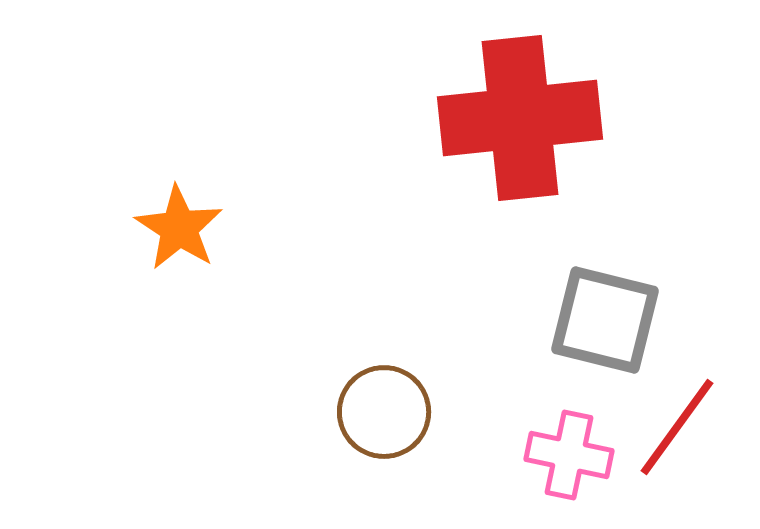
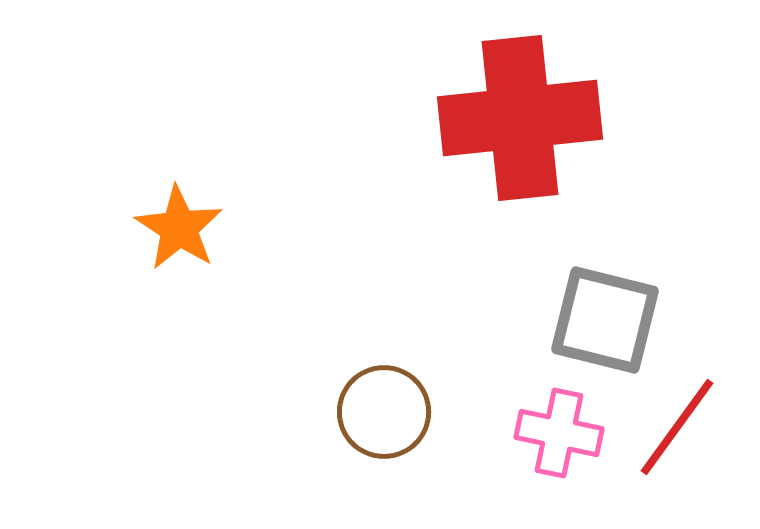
pink cross: moved 10 px left, 22 px up
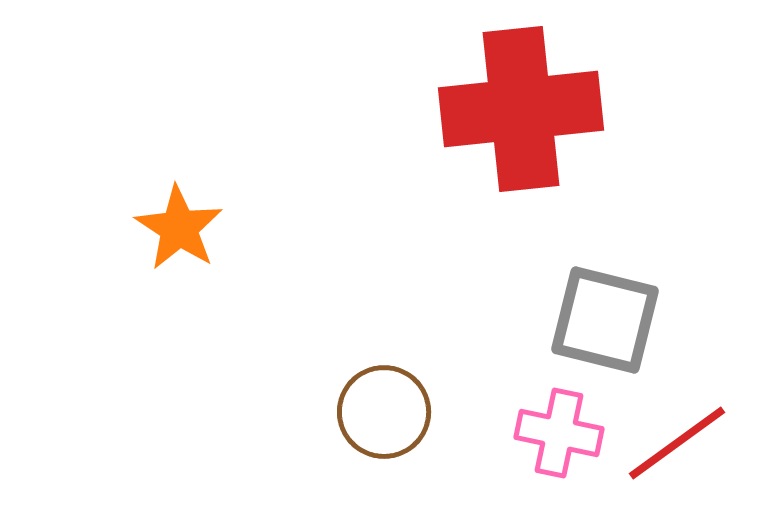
red cross: moved 1 px right, 9 px up
red line: moved 16 px down; rotated 18 degrees clockwise
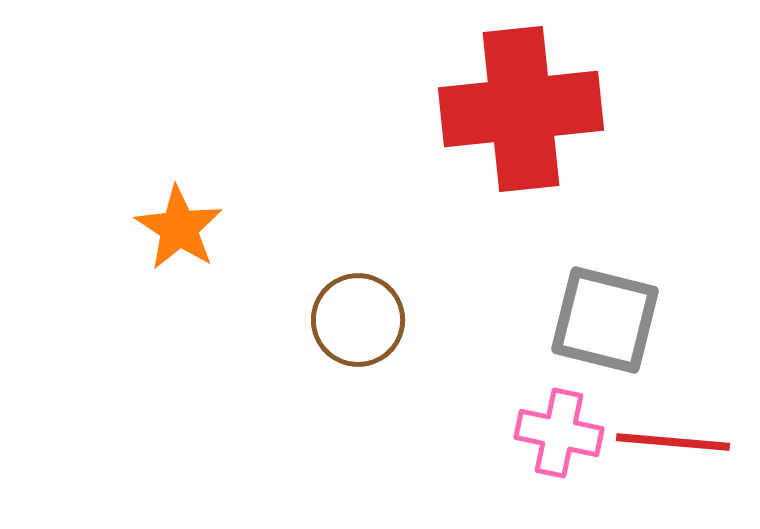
brown circle: moved 26 px left, 92 px up
red line: moved 4 px left, 1 px up; rotated 41 degrees clockwise
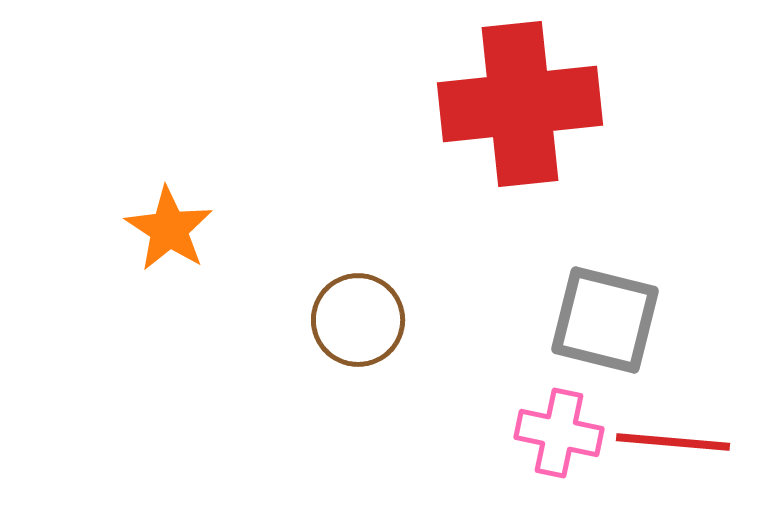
red cross: moved 1 px left, 5 px up
orange star: moved 10 px left, 1 px down
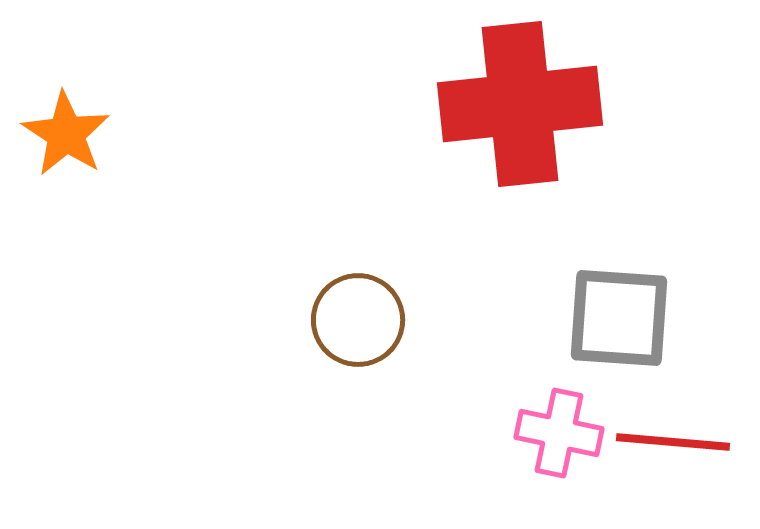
orange star: moved 103 px left, 95 px up
gray square: moved 14 px right, 2 px up; rotated 10 degrees counterclockwise
